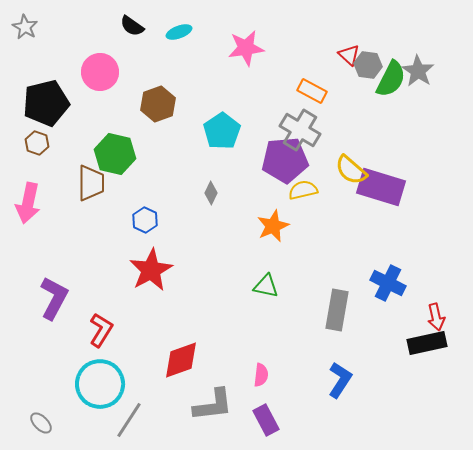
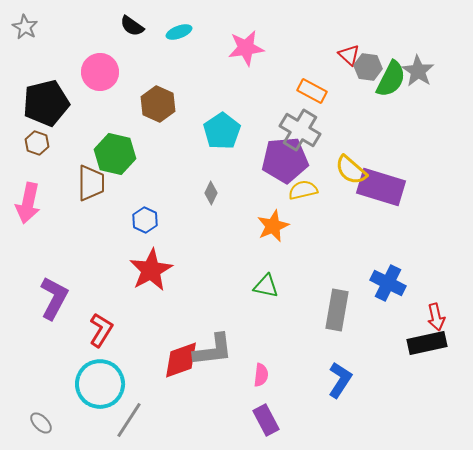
gray hexagon at (368, 65): moved 2 px down
brown hexagon at (158, 104): rotated 16 degrees counterclockwise
gray L-shape at (213, 405): moved 55 px up
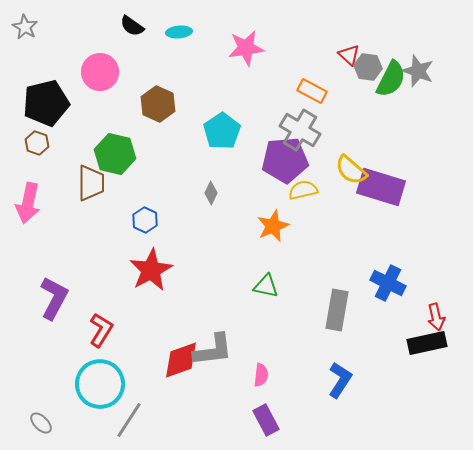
cyan ellipse at (179, 32): rotated 15 degrees clockwise
gray star at (418, 71): rotated 12 degrees counterclockwise
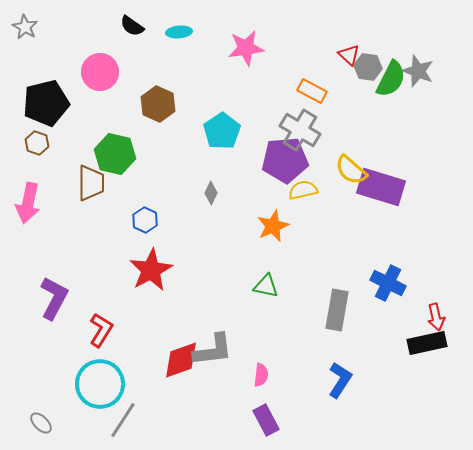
gray line at (129, 420): moved 6 px left
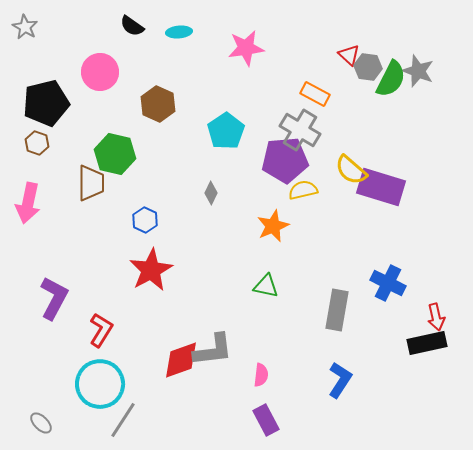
orange rectangle at (312, 91): moved 3 px right, 3 px down
cyan pentagon at (222, 131): moved 4 px right
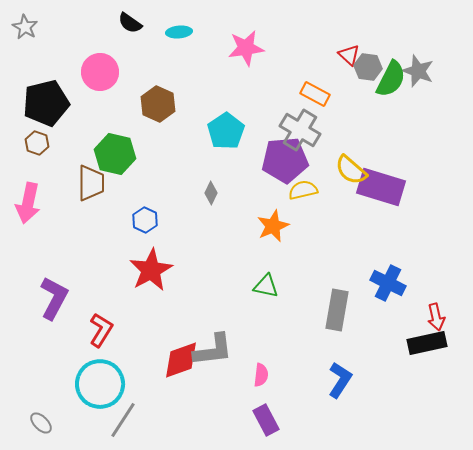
black semicircle at (132, 26): moved 2 px left, 3 px up
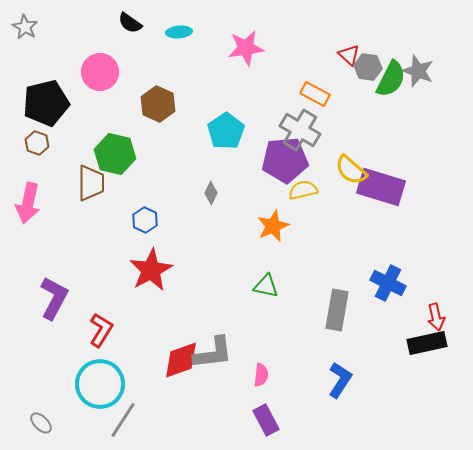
gray L-shape at (213, 350): moved 3 px down
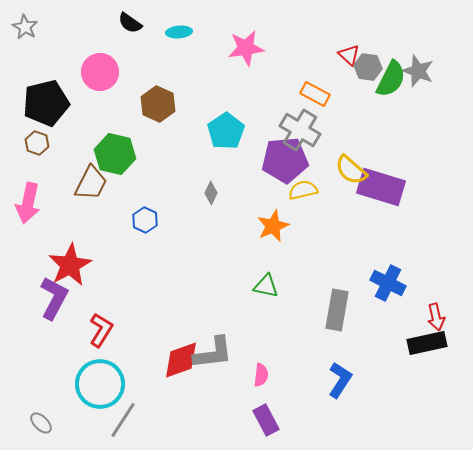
brown trapezoid at (91, 183): rotated 27 degrees clockwise
red star at (151, 270): moved 81 px left, 5 px up
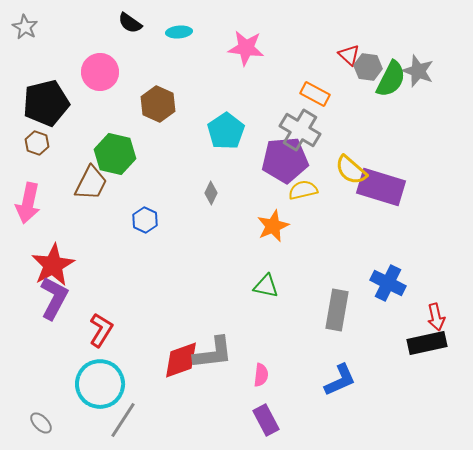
pink star at (246, 48): rotated 15 degrees clockwise
red star at (70, 265): moved 17 px left
blue L-shape at (340, 380): rotated 33 degrees clockwise
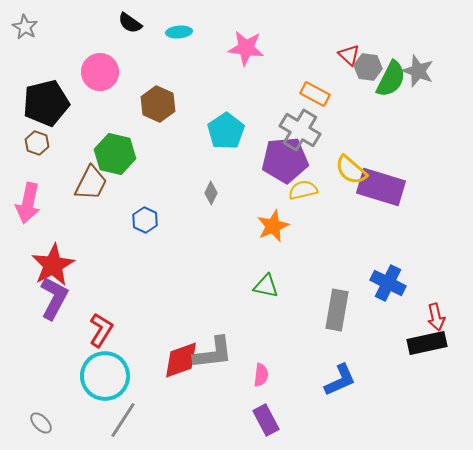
cyan circle at (100, 384): moved 5 px right, 8 px up
